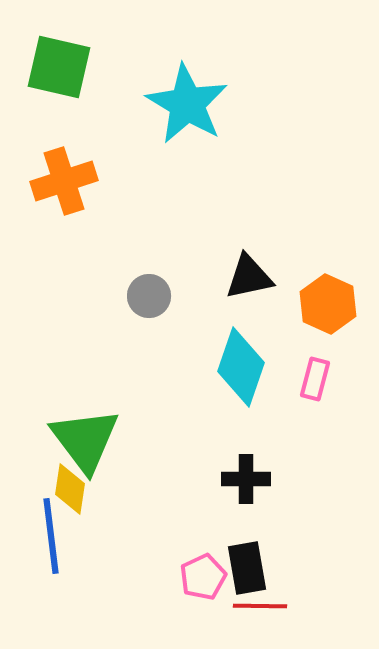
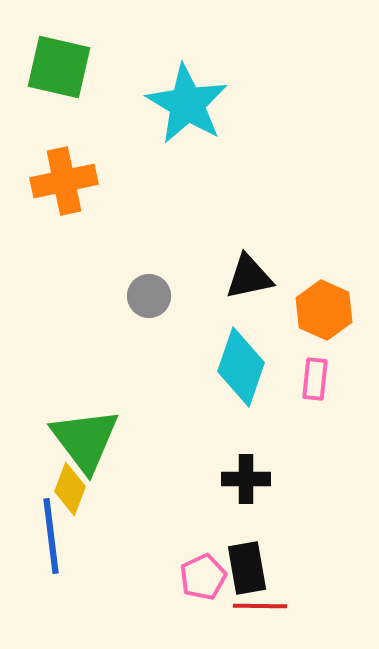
orange cross: rotated 6 degrees clockwise
orange hexagon: moved 4 px left, 6 px down
pink rectangle: rotated 9 degrees counterclockwise
yellow diamond: rotated 12 degrees clockwise
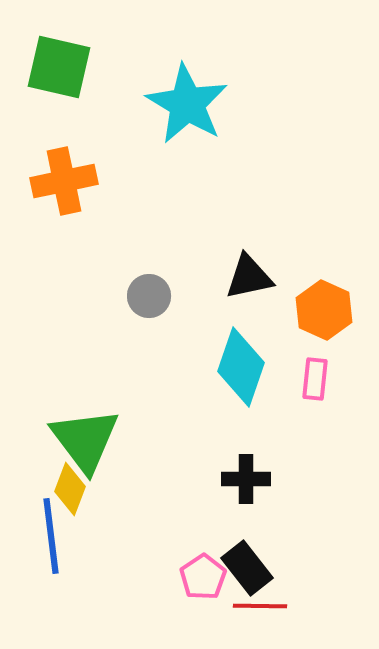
black rectangle: rotated 28 degrees counterclockwise
pink pentagon: rotated 9 degrees counterclockwise
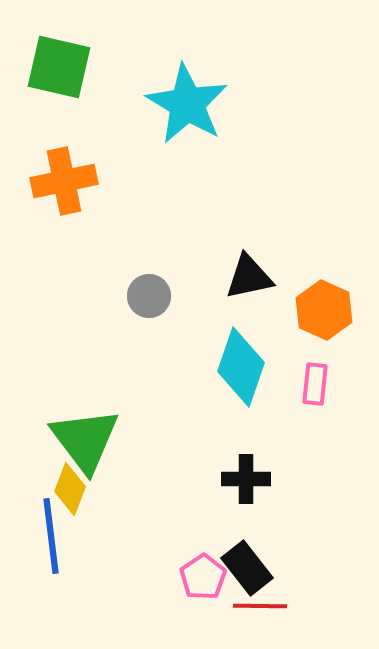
pink rectangle: moved 5 px down
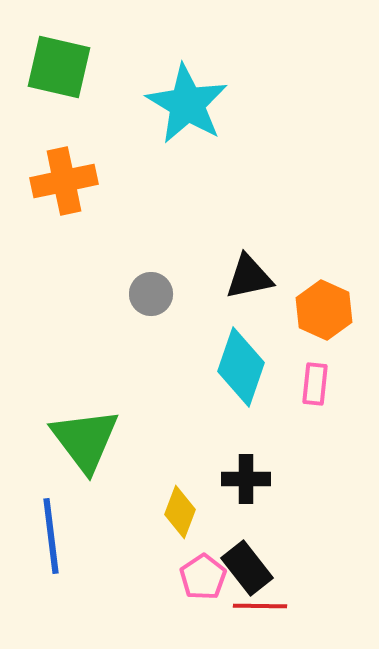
gray circle: moved 2 px right, 2 px up
yellow diamond: moved 110 px right, 23 px down
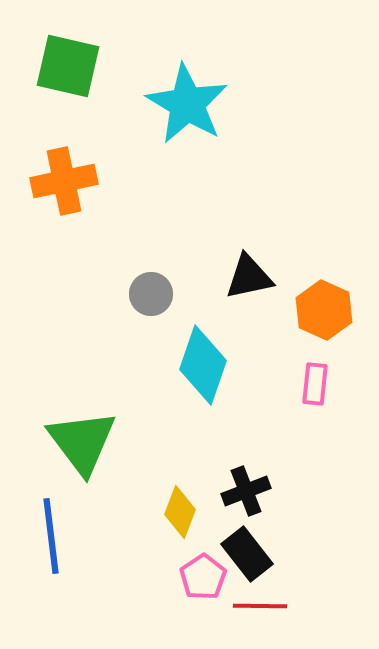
green square: moved 9 px right, 1 px up
cyan diamond: moved 38 px left, 2 px up
green triangle: moved 3 px left, 2 px down
black cross: moved 12 px down; rotated 21 degrees counterclockwise
black rectangle: moved 14 px up
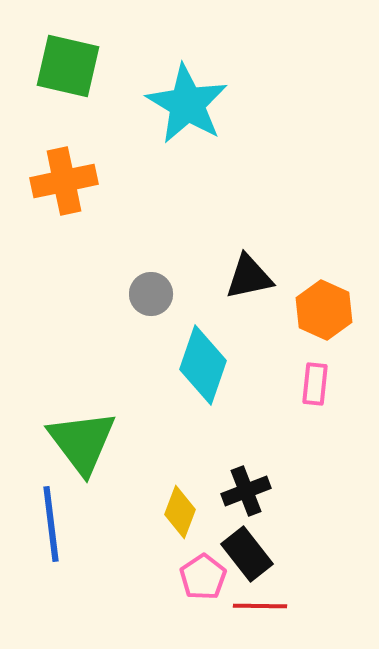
blue line: moved 12 px up
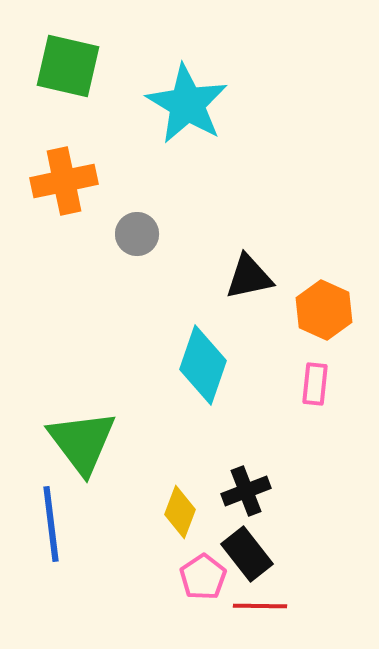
gray circle: moved 14 px left, 60 px up
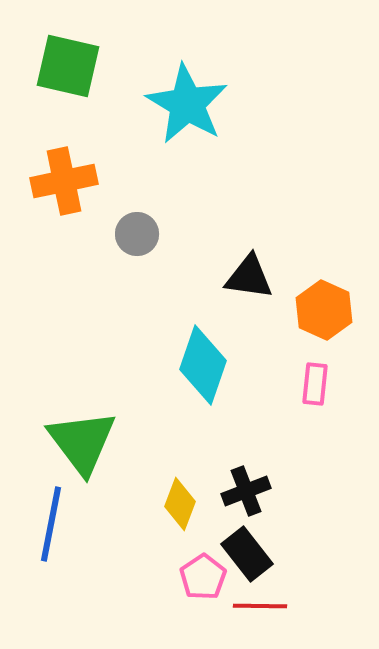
black triangle: rotated 20 degrees clockwise
yellow diamond: moved 8 px up
blue line: rotated 18 degrees clockwise
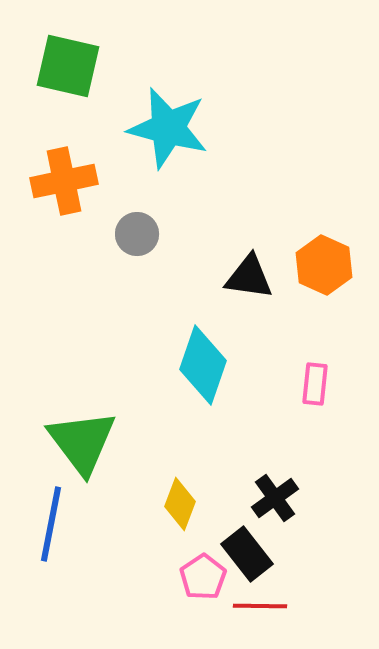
cyan star: moved 19 px left, 24 px down; rotated 16 degrees counterclockwise
orange hexagon: moved 45 px up
black cross: moved 29 px right, 7 px down; rotated 15 degrees counterclockwise
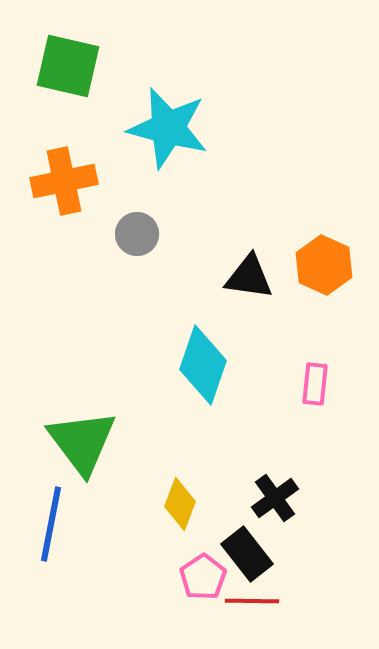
red line: moved 8 px left, 5 px up
